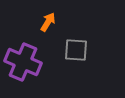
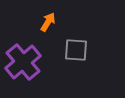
purple cross: rotated 27 degrees clockwise
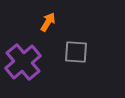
gray square: moved 2 px down
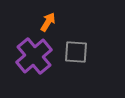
purple cross: moved 11 px right, 6 px up
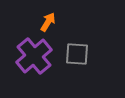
gray square: moved 1 px right, 2 px down
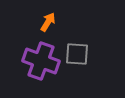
purple cross: moved 7 px right, 5 px down; rotated 30 degrees counterclockwise
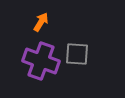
orange arrow: moved 7 px left
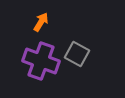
gray square: rotated 25 degrees clockwise
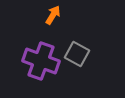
orange arrow: moved 12 px right, 7 px up
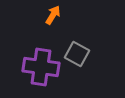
purple cross: moved 6 px down; rotated 12 degrees counterclockwise
